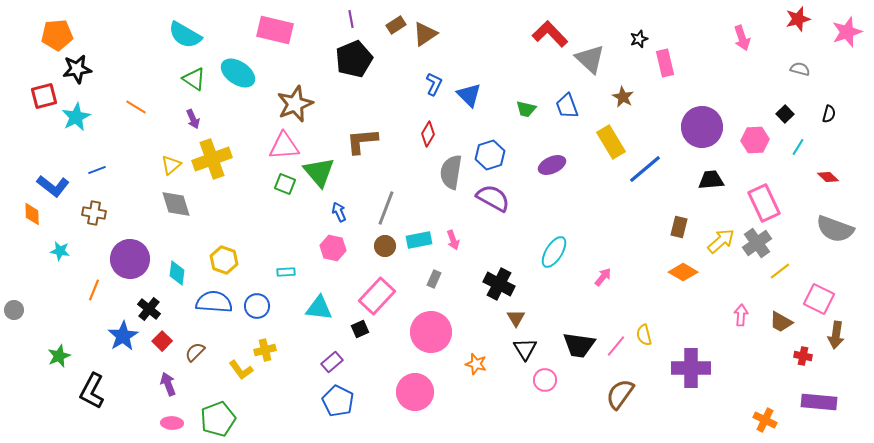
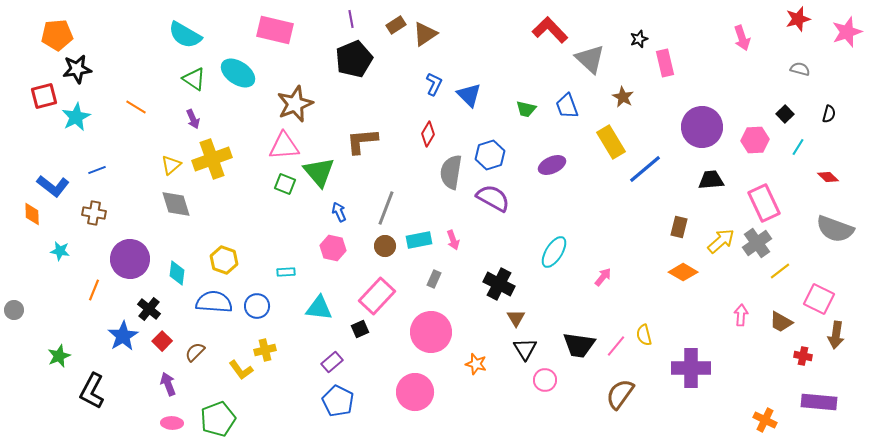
red L-shape at (550, 34): moved 4 px up
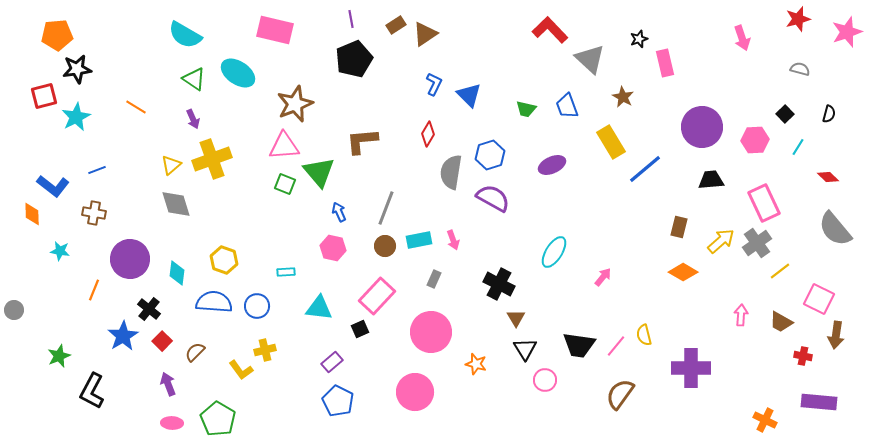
gray semicircle at (835, 229): rotated 30 degrees clockwise
green pentagon at (218, 419): rotated 20 degrees counterclockwise
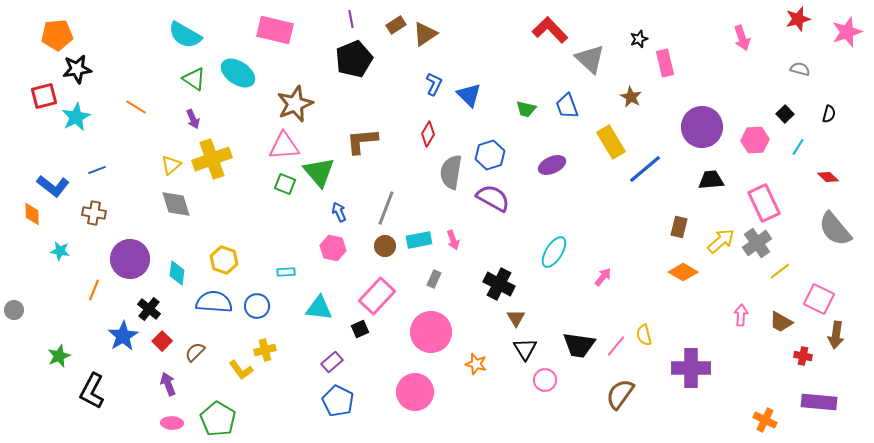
brown star at (623, 97): moved 8 px right
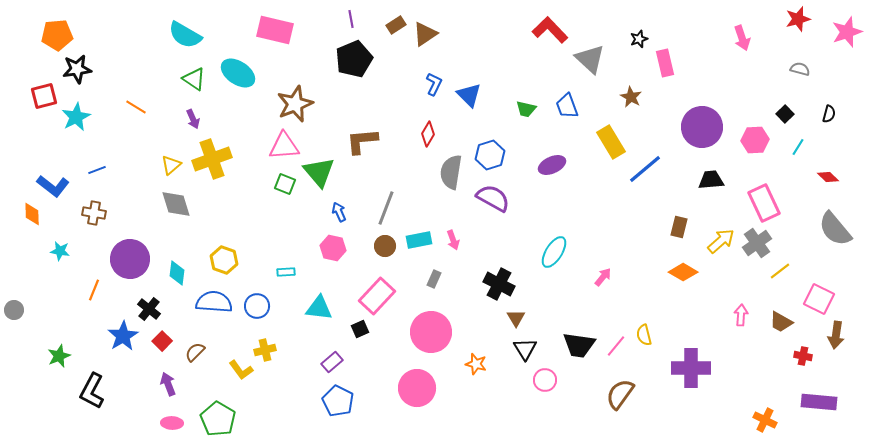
pink circle at (415, 392): moved 2 px right, 4 px up
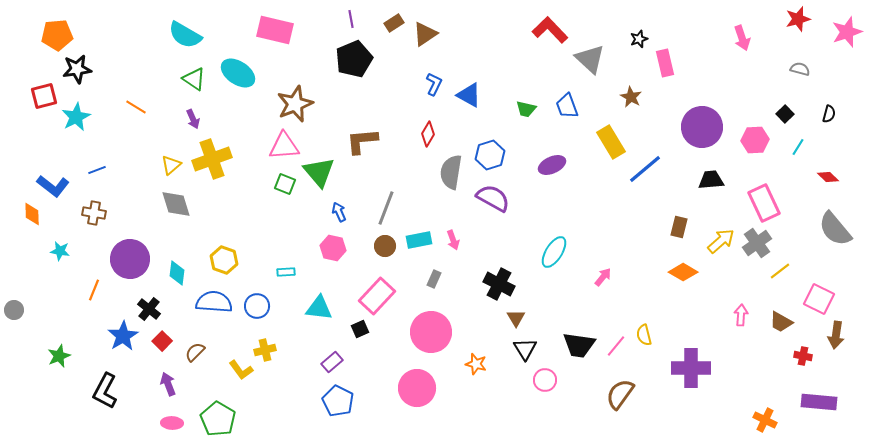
brown rectangle at (396, 25): moved 2 px left, 2 px up
blue triangle at (469, 95): rotated 16 degrees counterclockwise
black L-shape at (92, 391): moved 13 px right
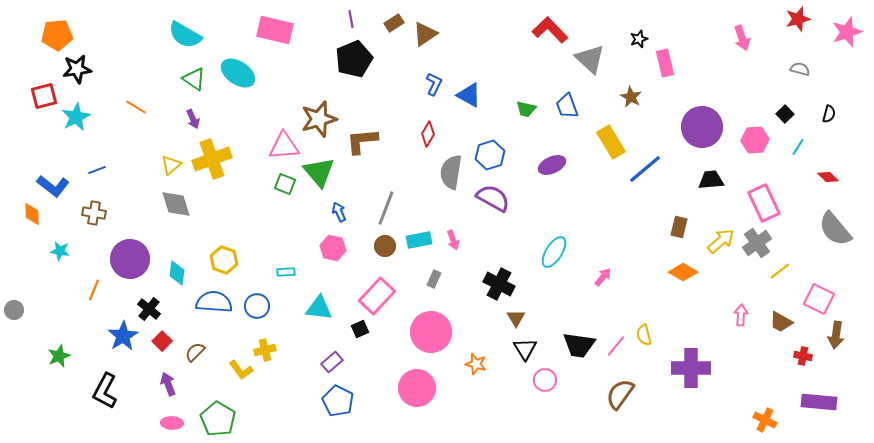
brown star at (295, 104): moved 24 px right, 15 px down; rotated 6 degrees clockwise
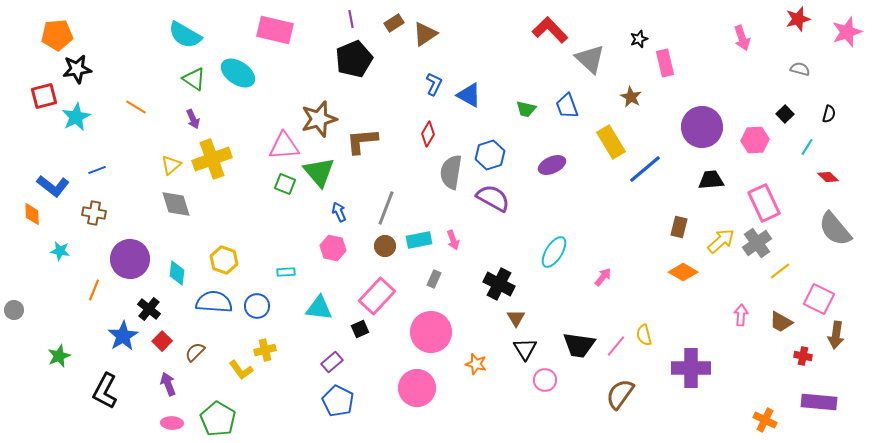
cyan line at (798, 147): moved 9 px right
